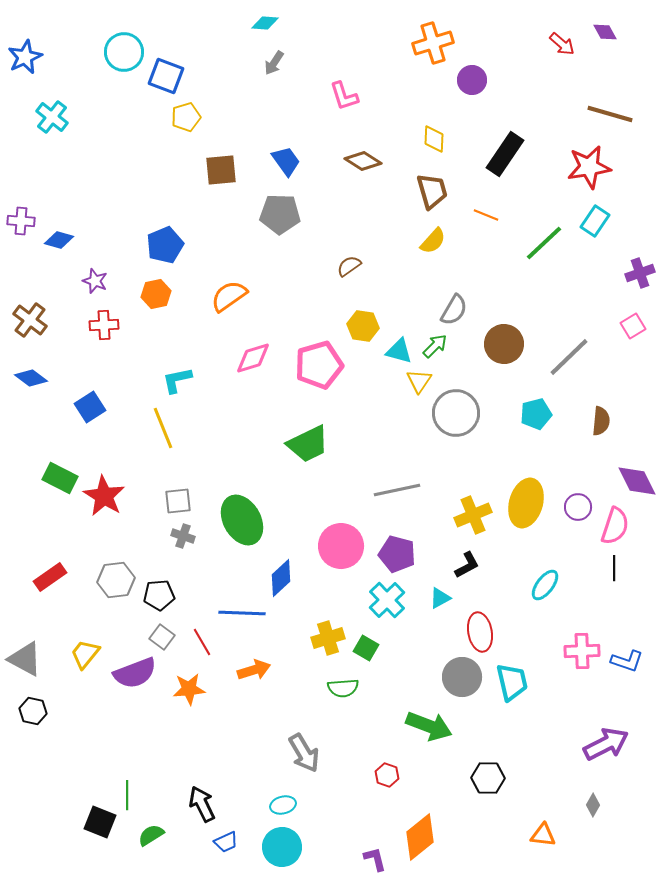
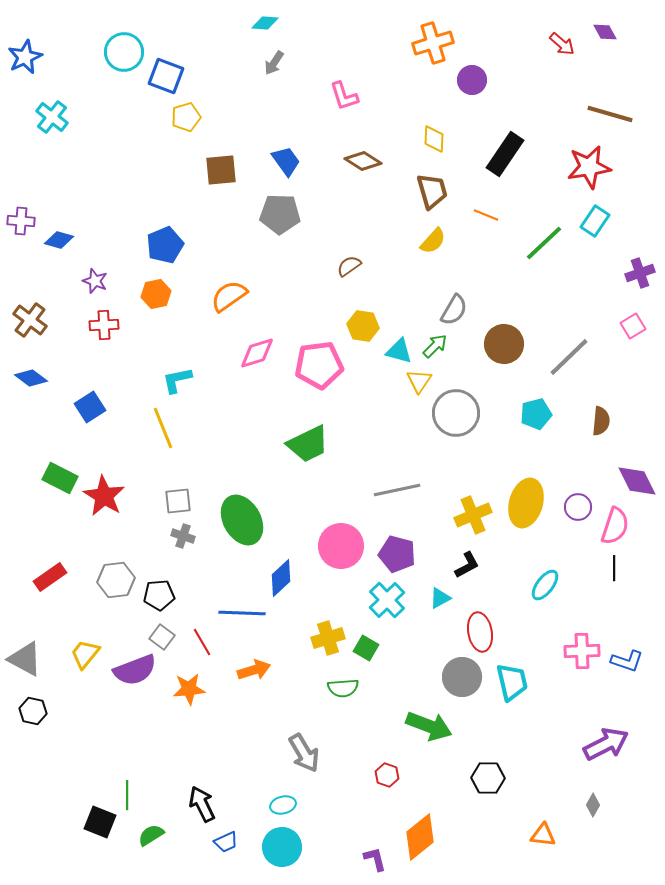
pink diamond at (253, 358): moved 4 px right, 5 px up
pink pentagon at (319, 365): rotated 9 degrees clockwise
purple semicircle at (135, 673): moved 3 px up
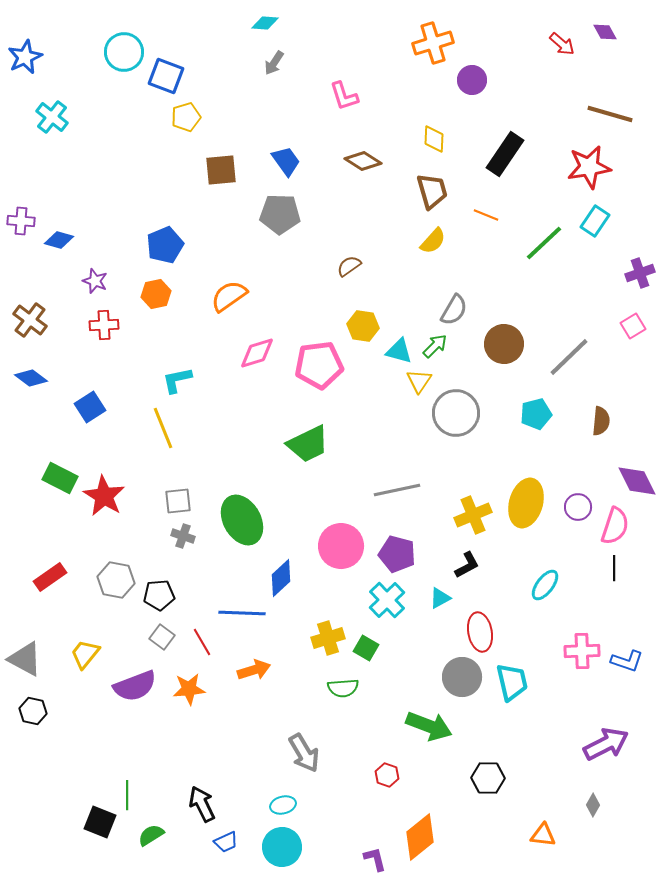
gray hexagon at (116, 580): rotated 18 degrees clockwise
purple semicircle at (135, 670): moved 16 px down
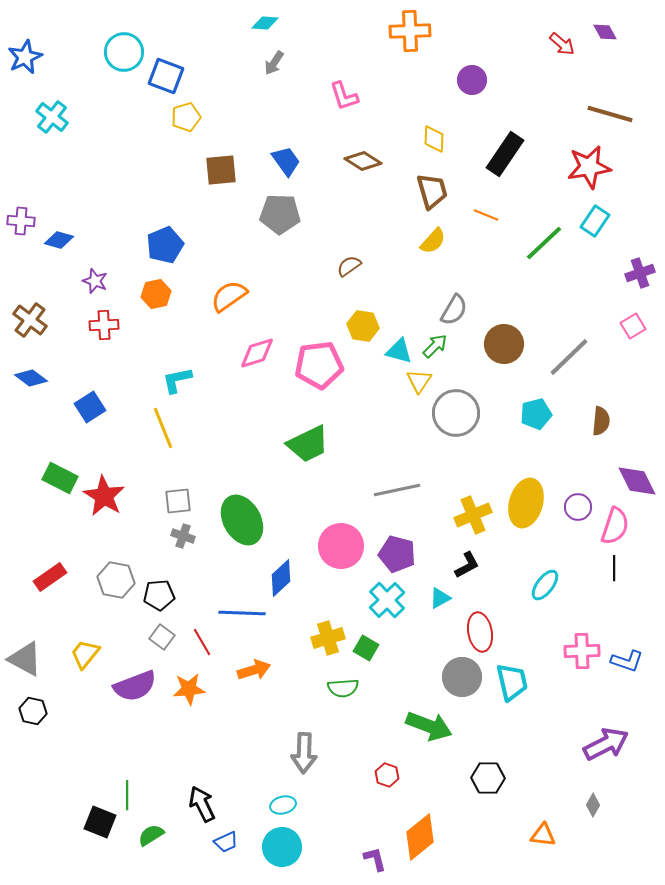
orange cross at (433, 43): moved 23 px left, 12 px up; rotated 15 degrees clockwise
gray arrow at (304, 753): rotated 33 degrees clockwise
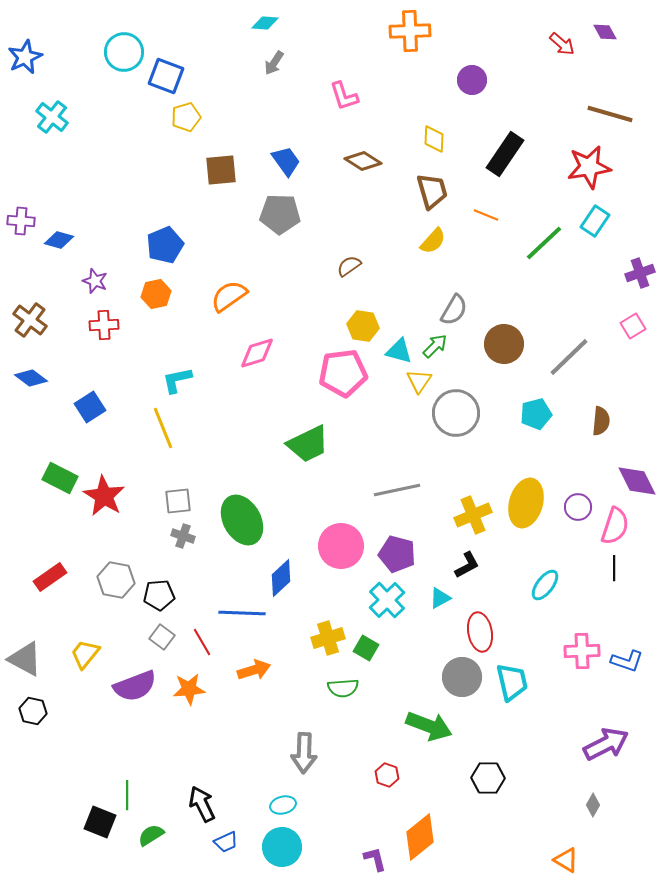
pink pentagon at (319, 365): moved 24 px right, 8 px down
orange triangle at (543, 835): moved 23 px right, 25 px down; rotated 24 degrees clockwise
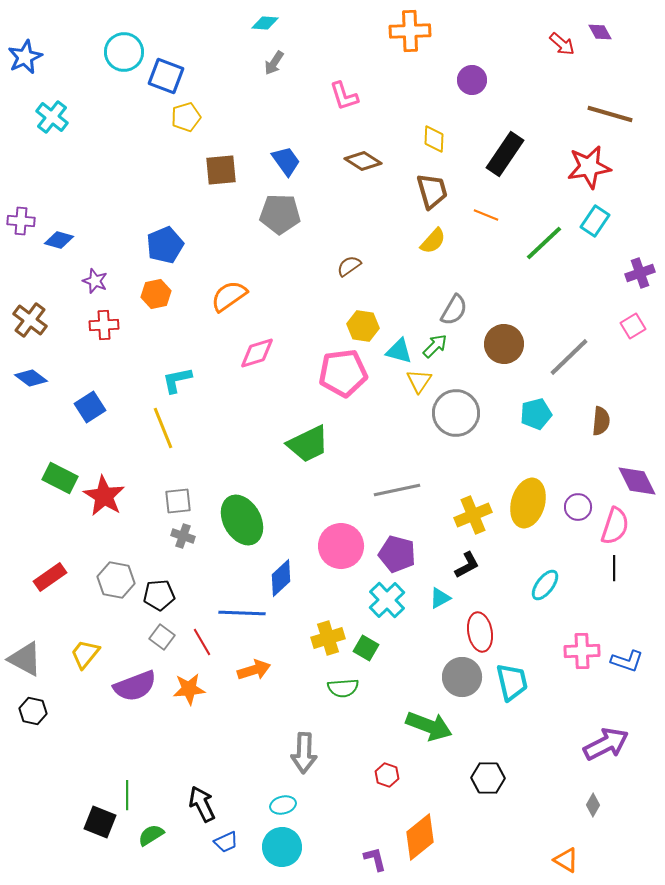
purple diamond at (605, 32): moved 5 px left
yellow ellipse at (526, 503): moved 2 px right
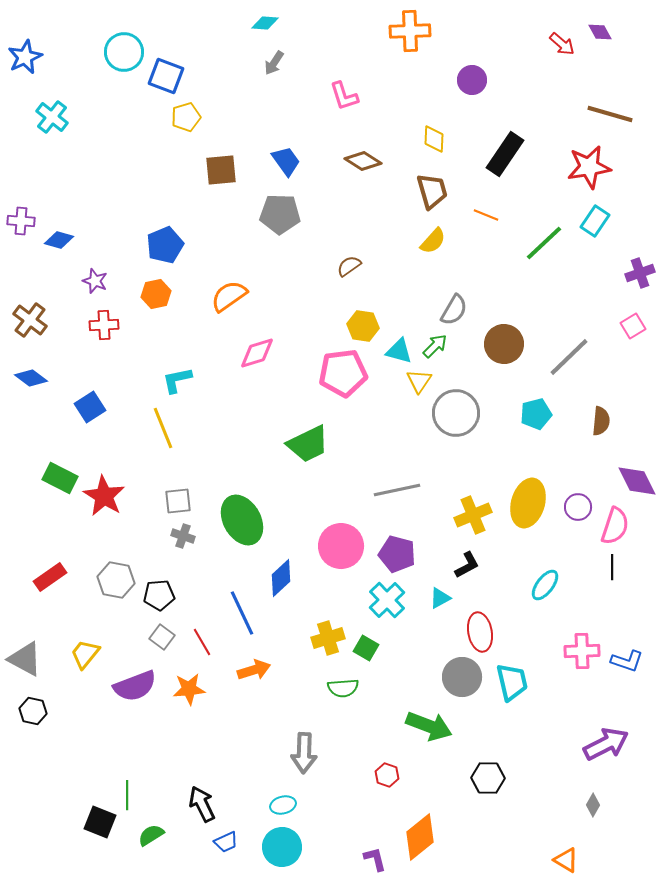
black line at (614, 568): moved 2 px left, 1 px up
blue line at (242, 613): rotated 63 degrees clockwise
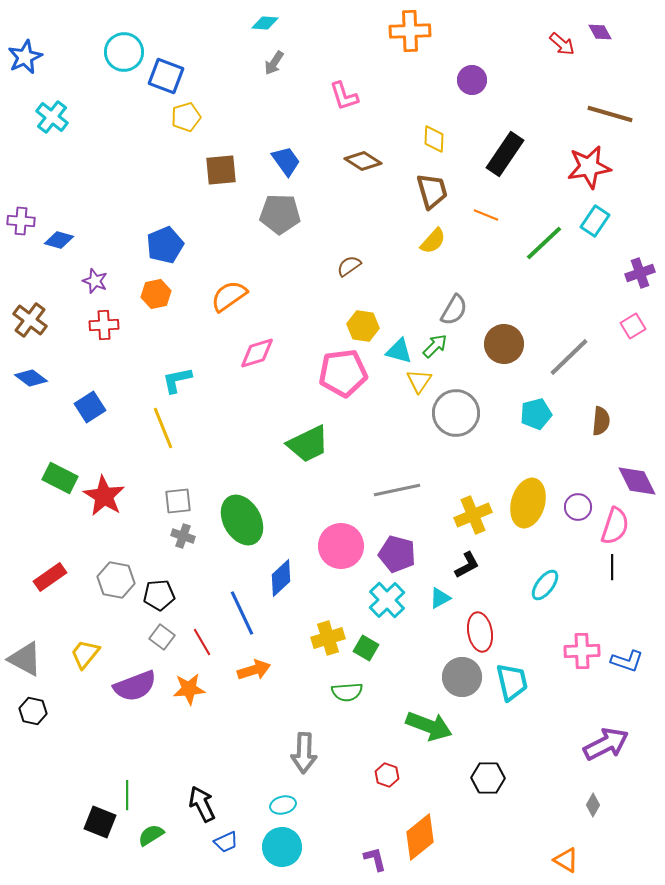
green semicircle at (343, 688): moved 4 px right, 4 px down
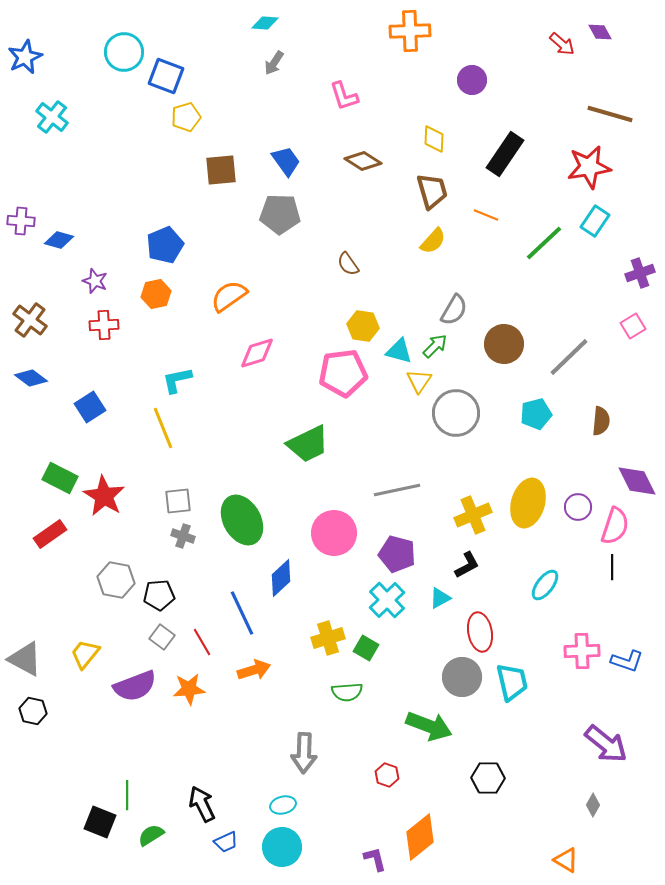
brown semicircle at (349, 266): moved 1 px left, 2 px up; rotated 90 degrees counterclockwise
pink circle at (341, 546): moved 7 px left, 13 px up
red rectangle at (50, 577): moved 43 px up
purple arrow at (606, 744): rotated 66 degrees clockwise
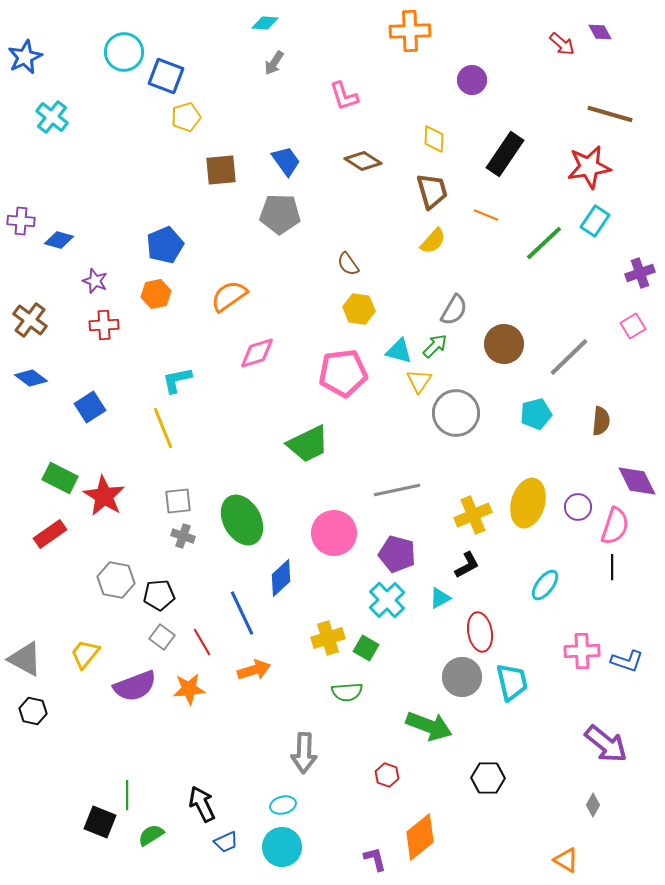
yellow hexagon at (363, 326): moved 4 px left, 17 px up
